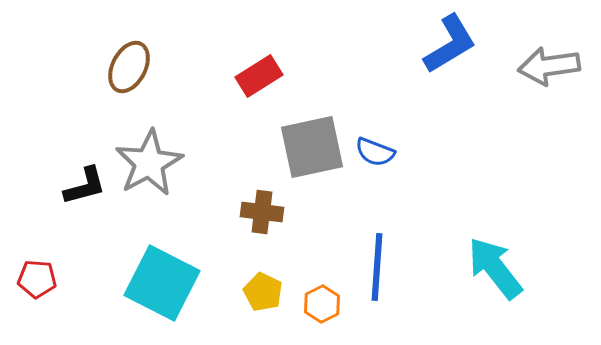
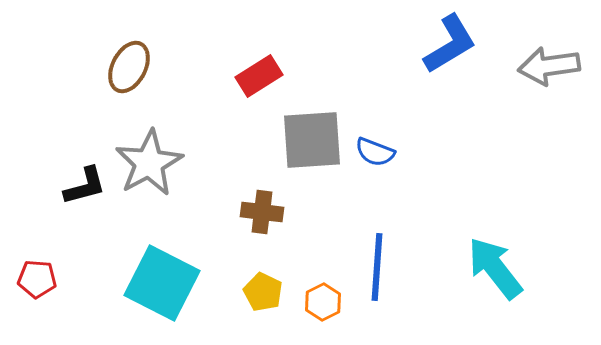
gray square: moved 7 px up; rotated 8 degrees clockwise
orange hexagon: moved 1 px right, 2 px up
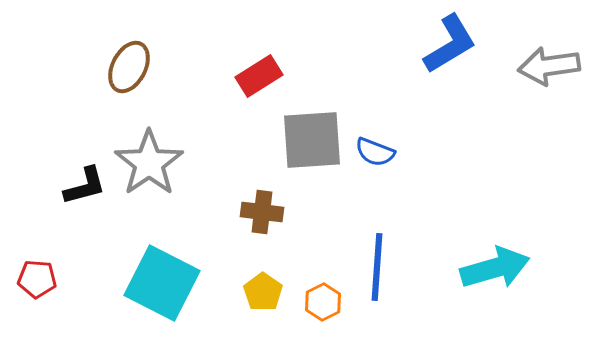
gray star: rotated 6 degrees counterclockwise
cyan arrow: rotated 112 degrees clockwise
yellow pentagon: rotated 9 degrees clockwise
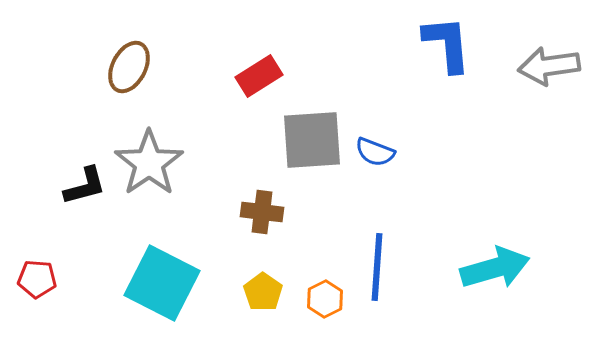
blue L-shape: moved 3 px left; rotated 64 degrees counterclockwise
orange hexagon: moved 2 px right, 3 px up
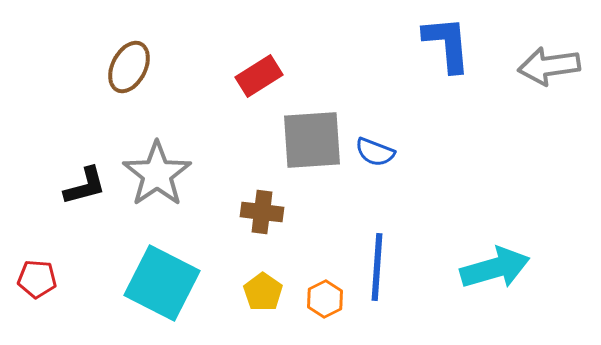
gray star: moved 8 px right, 11 px down
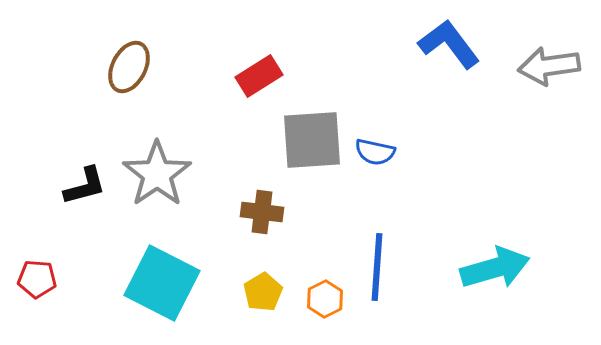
blue L-shape: moved 2 px right; rotated 32 degrees counterclockwise
blue semicircle: rotated 9 degrees counterclockwise
yellow pentagon: rotated 6 degrees clockwise
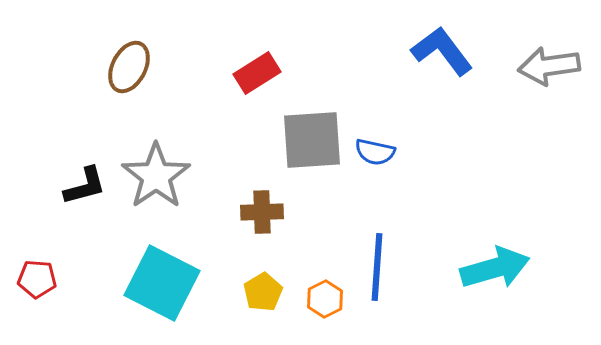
blue L-shape: moved 7 px left, 7 px down
red rectangle: moved 2 px left, 3 px up
gray star: moved 1 px left, 2 px down
brown cross: rotated 9 degrees counterclockwise
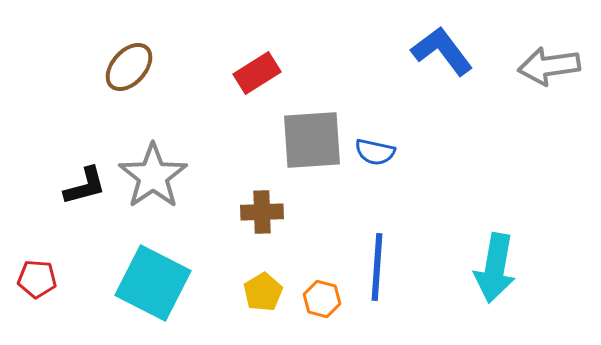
brown ellipse: rotated 15 degrees clockwise
gray star: moved 3 px left
cyan arrow: rotated 116 degrees clockwise
cyan square: moved 9 px left
orange hexagon: moved 3 px left; rotated 18 degrees counterclockwise
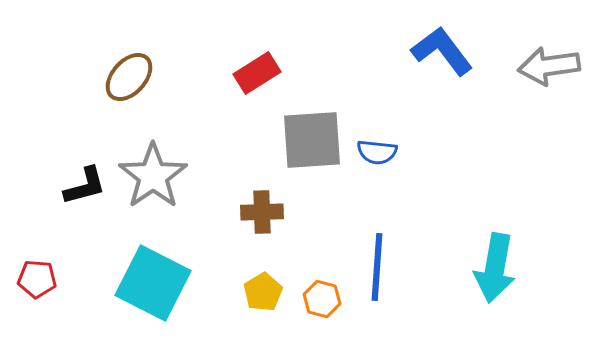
brown ellipse: moved 10 px down
blue semicircle: moved 2 px right; rotated 6 degrees counterclockwise
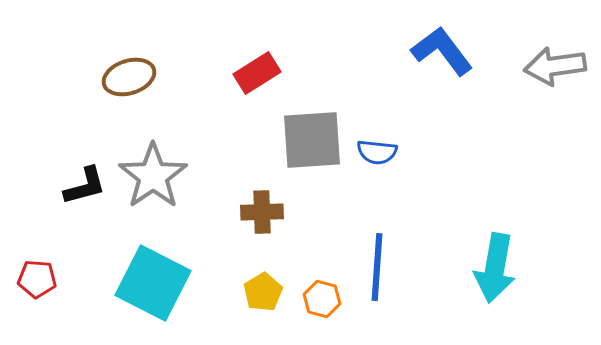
gray arrow: moved 6 px right
brown ellipse: rotated 30 degrees clockwise
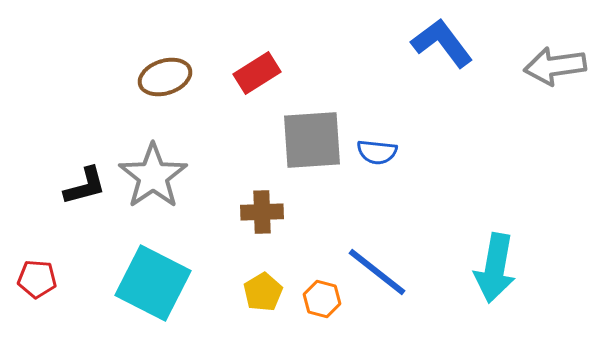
blue L-shape: moved 8 px up
brown ellipse: moved 36 px right
blue line: moved 5 px down; rotated 56 degrees counterclockwise
